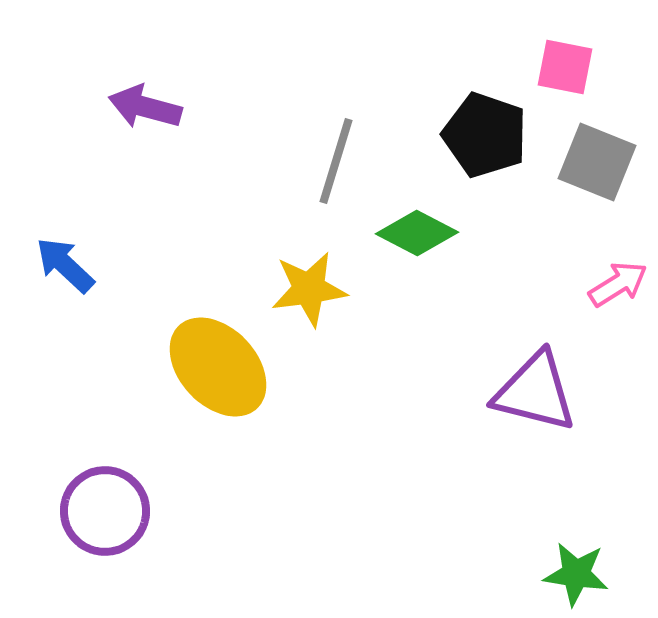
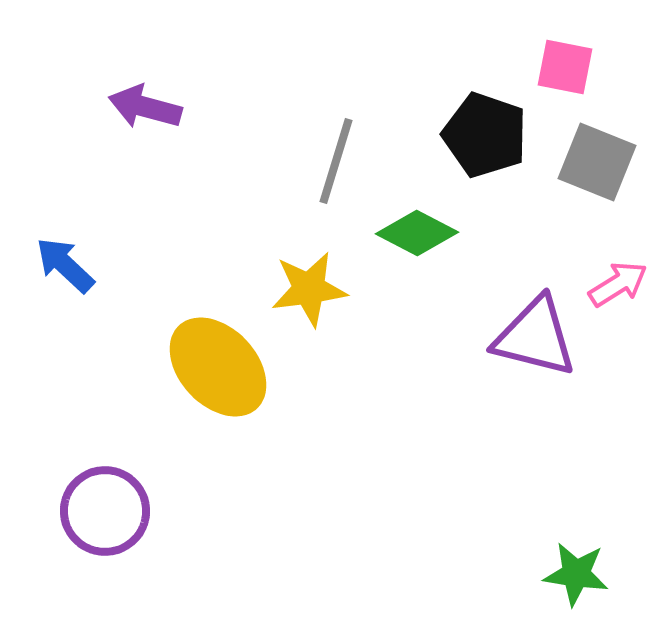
purple triangle: moved 55 px up
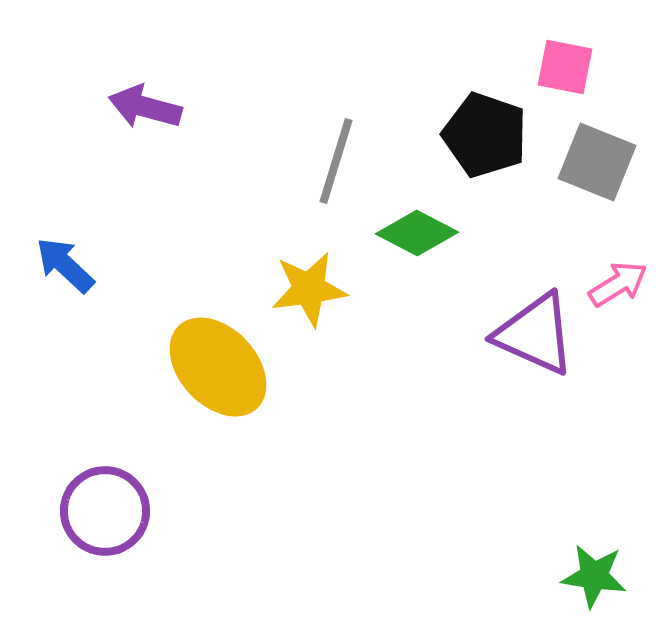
purple triangle: moved 3 px up; rotated 10 degrees clockwise
green star: moved 18 px right, 2 px down
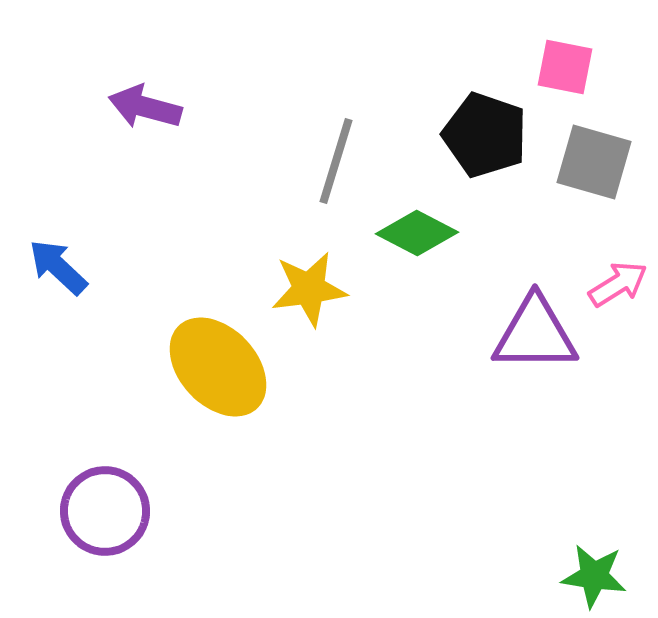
gray square: moved 3 px left; rotated 6 degrees counterclockwise
blue arrow: moved 7 px left, 2 px down
purple triangle: rotated 24 degrees counterclockwise
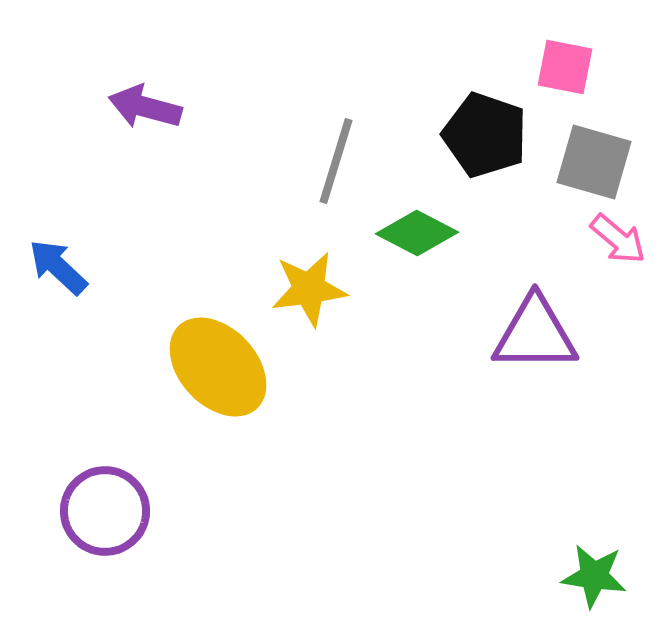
pink arrow: moved 45 px up; rotated 72 degrees clockwise
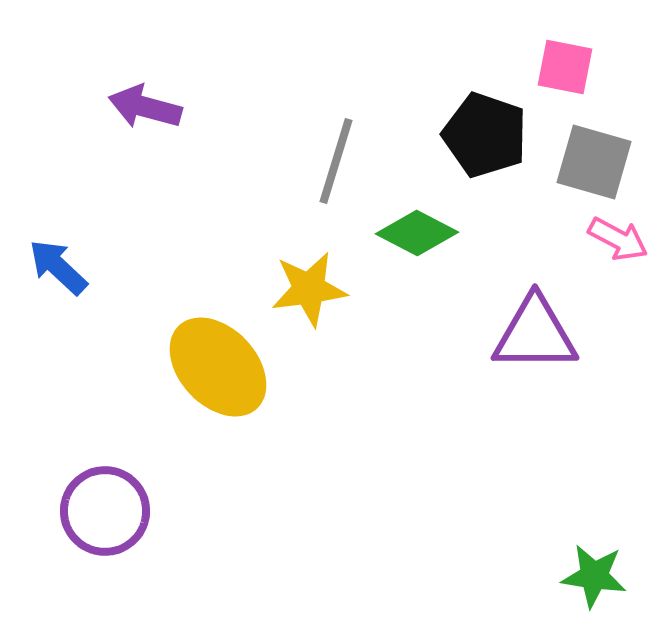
pink arrow: rotated 12 degrees counterclockwise
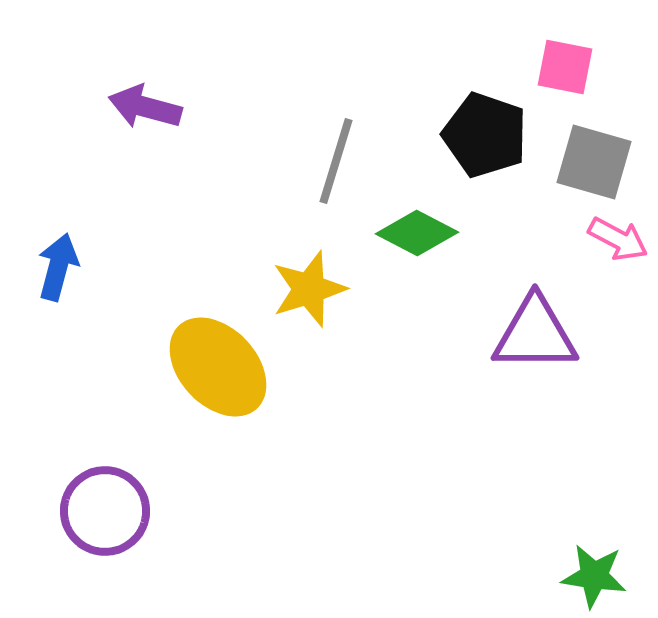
blue arrow: rotated 62 degrees clockwise
yellow star: rotated 10 degrees counterclockwise
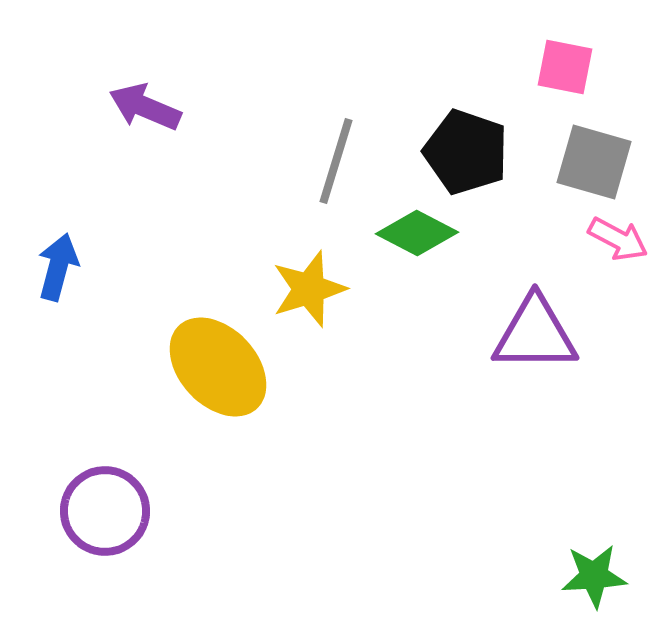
purple arrow: rotated 8 degrees clockwise
black pentagon: moved 19 px left, 17 px down
green star: rotated 12 degrees counterclockwise
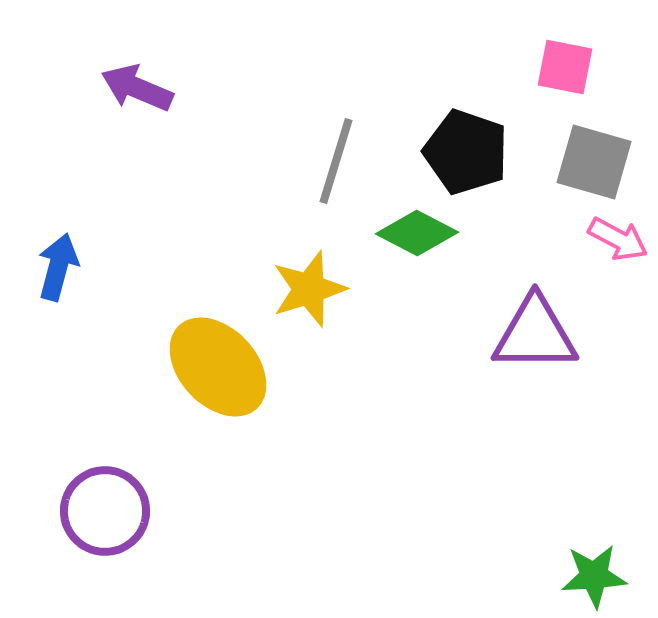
purple arrow: moved 8 px left, 19 px up
